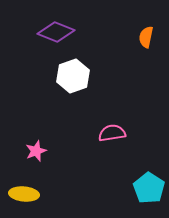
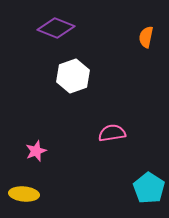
purple diamond: moved 4 px up
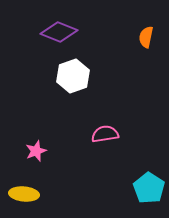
purple diamond: moved 3 px right, 4 px down
pink semicircle: moved 7 px left, 1 px down
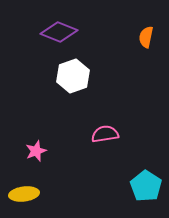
cyan pentagon: moved 3 px left, 2 px up
yellow ellipse: rotated 12 degrees counterclockwise
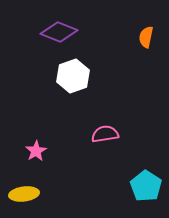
pink star: rotated 10 degrees counterclockwise
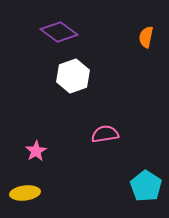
purple diamond: rotated 15 degrees clockwise
yellow ellipse: moved 1 px right, 1 px up
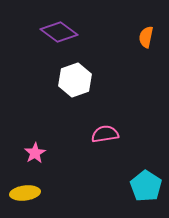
white hexagon: moved 2 px right, 4 px down
pink star: moved 1 px left, 2 px down
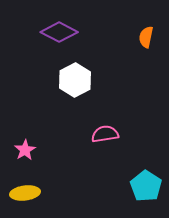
purple diamond: rotated 9 degrees counterclockwise
white hexagon: rotated 8 degrees counterclockwise
pink star: moved 10 px left, 3 px up
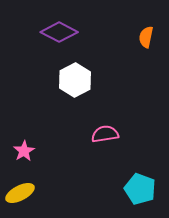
pink star: moved 1 px left, 1 px down
cyan pentagon: moved 6 px left, 3 px down; rotated 12 degrees counterclockwise
yellow ellipse: moved 5 px left; rotated 20 degrees counterclockwise
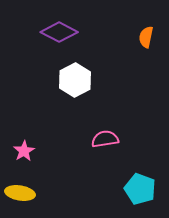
pink semicircle: moved 5 px down
yellow ellipse: rotated 36 degrees clockwise
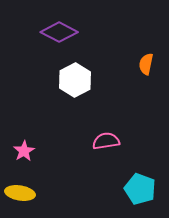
orange semicircle: moved 27 px down
pink semicircle: moved 1 px right, 2 px down
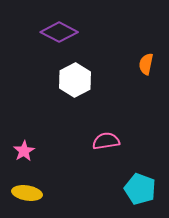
yellow ellipse: moved 7 px right
